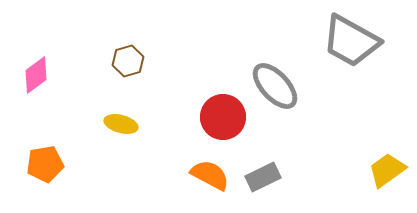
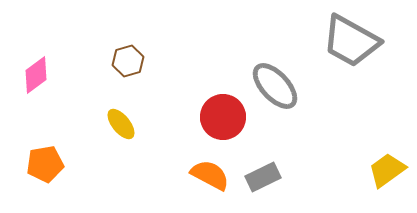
yellow ellipse: rotated 36 degrees clockwise
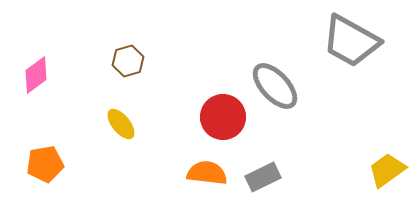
orange semicircle: moved 3 px left, 2 px up; rotated 21 degrees counterclockwise
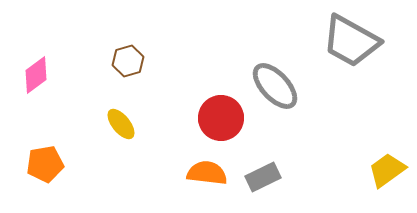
red circle: moved 2 px left, 1 px down
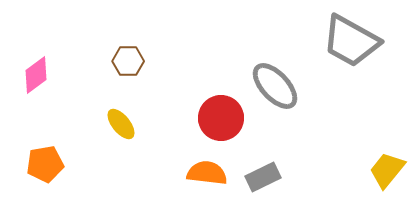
brown hexagon: rotated 16 degrees clockwise
yellow trapezoid: rotated 15 degrees counterclockwise
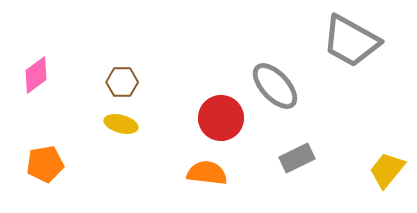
brown hexagon: moved 6 px left, 21 px down
yellow ellipse: rotated 36 degrees counterclockwise
gray rectangle: moved 34 px right, 19 px up
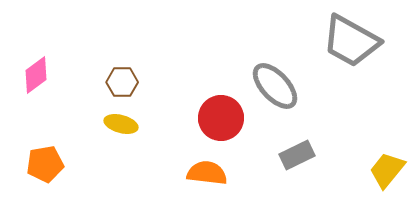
gray rectangle: moved 3 px up
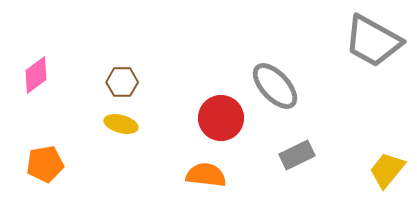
gray trapezoid: moved 22 px right
orange semicircle: moved 1 px left, 2 px down
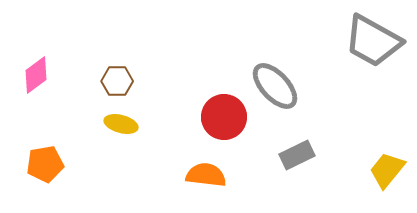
brown hexagon: moved 5 px left, 1 px up
red circle: moved 3 px right, 1 px up
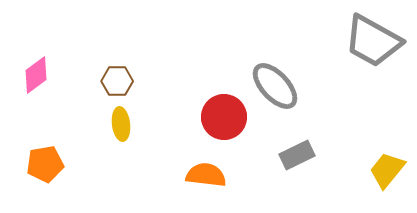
yellow ellipse: rotated 68 degrees clockwise
